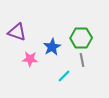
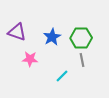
blue star: moved 10 px up
cyan line: moved 2 px left
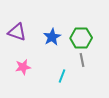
pink star: moved 7 px left, 8 px down; rotated 14 degrees counterclockwise
cyan line: rotated 24 degrees counterclockwise
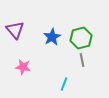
purple triangle: moved 2 px left, 2 px up; rotated 30 degrees clockwise
green hexagon: rotated 15 degrees counterclockwise
pink star: rotated 21 degrees clockwise
cyan line: moved 2 px right, 8 px down
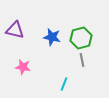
purple triangle: rotated 36 degrees counterclockwise
blue star: rotated 30 degrees counterclockwise
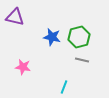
purple triangle: moved 13 px up
green hexagon: moved 2 px left, 1 px up
gray line: rotated 64 degrees counterclockwise
cyan line: moved 3 px down
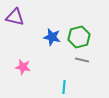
cyan line: rotated 16 degrees counterclockwise
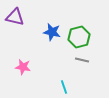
blue star: moved 5 px up
cyan line: rotated 24 degrees counterclockwise
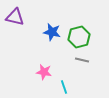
pink star: moved 21 px right, 5 px down
